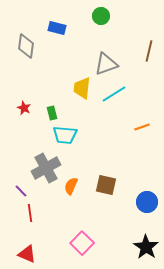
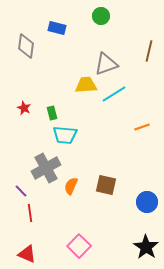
yellow trapezoid: moved 4 px right, 3 px up; rotated 80 degrees clockwise
pink square: moved 3 px left, 3 px down
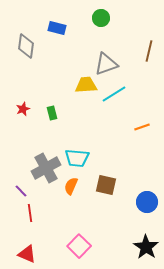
green circle: moved 2 px down
red star: moved 1 px left, 1 px down; rotated 24 degrees clockwise
cyan trapezoid: moved 12 px right, 23 px down
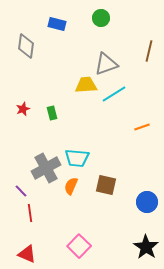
blue rectangle: moved 4 px up
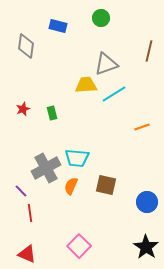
blue rectangle: moved 1 px right, 2 px down
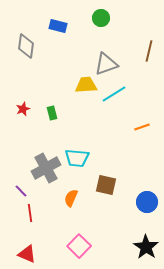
orange semicircle: moved 12 px down
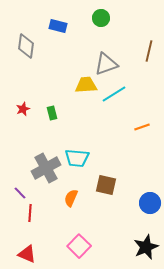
purple line: moved 1 px left, 2 px down
blue circle: moved 3 px right, 1 px down
red line: rotated 12 degrees clockwise
black star: rotated 15 degrees clockwise
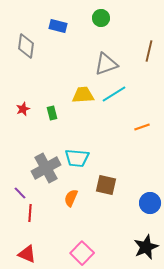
yellow trapezoid: moved 3 px left, 10 px down
pink square: moved 3 px right, 7 px down
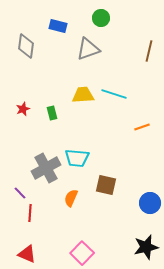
gray triangle: moved 18 px left, 15 px up
cyan line: rotated 50 degrees clockwise
black star: rotated 10 degrees clockwise
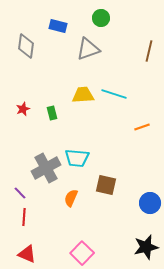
red line: moved 6 px left, 4 px down
